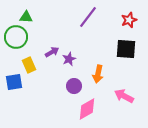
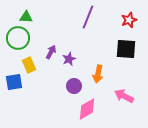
purple line: rotated 15 degrees counterclockwise
green circle: moved 2 px right, 1 px down
purple arrow: moved 1 px left; rotated 32 degrees counterclockwise
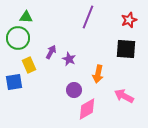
purple star: rotated 24 degrees counterclockwise
purple circle: moved 4 px down
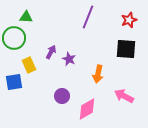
green circle: moved 4 px left
purple circle: moved 12 px left, 6 px down
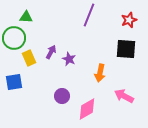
purple line: moved 1 px right, 2 px up
yellow rectangle: moved 7 px up
orange arrow: moved 2 px right, 1 px up
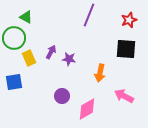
green triangle: rotated 24 degrees clockwise
purple star: rotated 16 degrees counterclockwise
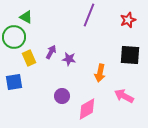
red star: moved 1 px left
green circle: moved 1 px up
black square: moved 4 px right, 6 px down
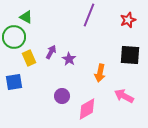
purple star: rotated 24 degrees clockwise
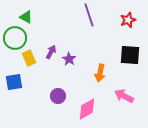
purple line: rotated 40 degrees counterclockwise
green circle: moved 1 px right, 1 px down
purple circle: moved 4 px left
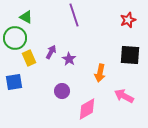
purple line: moved 15 px left
purple circle: moved 4 px right, 5 px up
